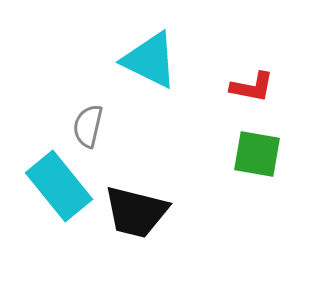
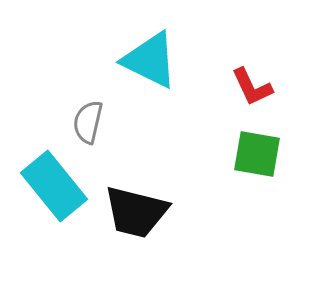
red L-shape: rotated 54 degrees clockwise
gray semicircle: moved 4 px up
cyan rectangle: moved 5 px left
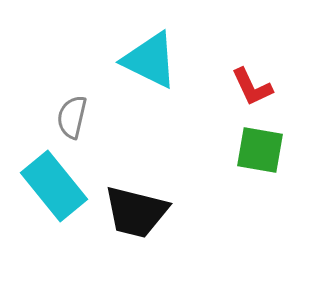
gray semicircle: moved 16 px left, 5 px up
green square: moved 3 px right, 4 px up
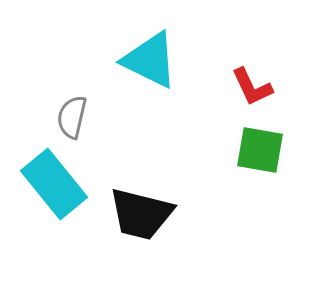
cyan rectangle: moved 2 px up
black trapezoid: moved 5 px right, 2 px down
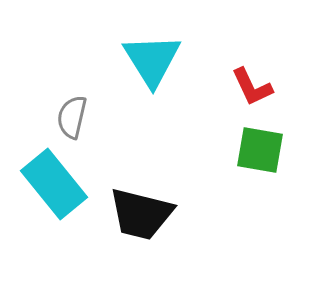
cyan triangle: moved 2 px right; rotated 32 degrees clockwise
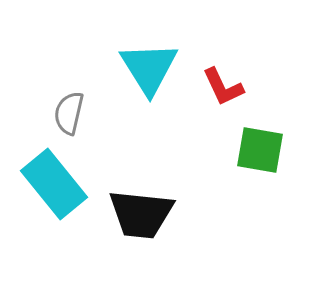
cyan triangle: moved 3 px left, 8 px down
red L-shape: moved 29 px left
gray semicircle: moved 3 px left, 4 px up
black trapezoid: rotated 8 degrees counterclockwise
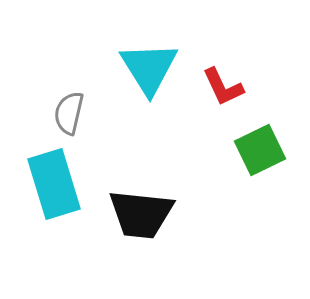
green square: rotated 36 degrees counterclockwise
cyan rectangle: rotated 22 degrees clockwise
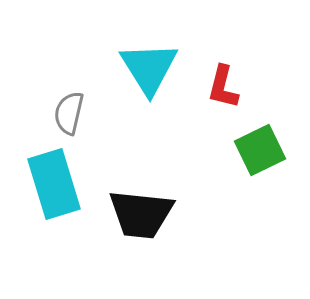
red L-shape: rotated 39 degrees clockwise
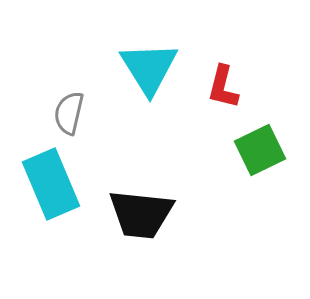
cyan rectangle: moved 3 px left; rotated 6 degrees counterclockwise
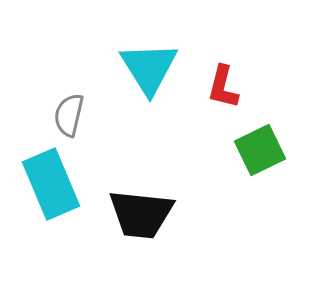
gray semicircle: moved 2 px down
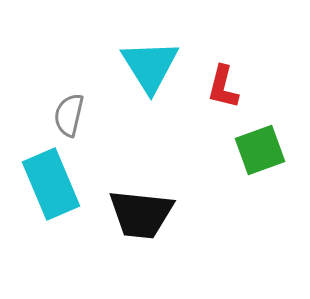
cyan triangle: moved 1 px right, 2 px up
green square: rotated 6 degrees clockwise
